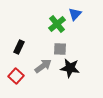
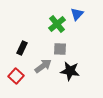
blue triangle: moved 2 px right
black rectangle: moved 3 px right, 1 px down
black star: moved 3 px down
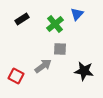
green cross: moved 2 px left
black rectangle: moved 29 px up; rotated 32 degrees clockwise
black star: moved 14 px right
red square: rotated 14 degrees counterclockwise
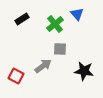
blue triangle: rotated 24 degrees counterclockwise
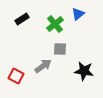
blue triangle: moved 1 px right; rotated 32 degrees clockwise
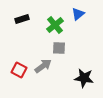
black rectangle: rotated 16 degrees clockwise
green cross: moved 1 px down
gray square: moved 1 px left, 1 px up
black star: moved 7 px down
red square: moved 3 px right, 6 px up
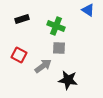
blue triangle: moved 10 px right, 4 px up; rotated 48 degrees counterclockwise
green cross: moved 1 px right, 1 px down; rotated 30 degrees counterclockwise
red square: moved 15 px up
black star: moved 16 px left, 2 px down
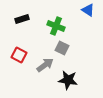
gray square: moved 3 px right; rotated 24 degrees clockwise
gray arrow: moved 2 px right, 1 px up
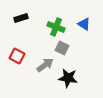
blue triangle: moved 4 px left, 14 px down
black rectangle: moved 1 px left, 1 px up
green cross: moved 1 px down
red square: moved 2 px left, 1 px down
black star: moved 2 px up
